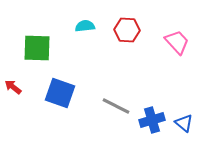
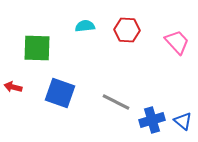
red arrow: rotated 24 degrees counterclockwise
gray line: moved 4 px up
blue triangle: moved 1 px left, 2 px up
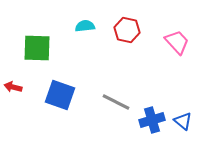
red hexagon: rotated 10 degrees clockwise
blue square: moved 2 px down
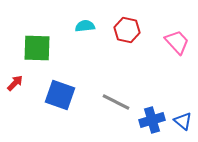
red arrow: moved 2 px right, 4 px up; rotated 120 degrees clockwise
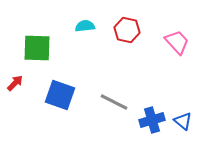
gray line: moved 2 px left
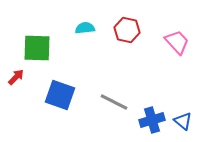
cyan semicircle: moved 2 px down
red arrow: moved 1 px right, 6 px up
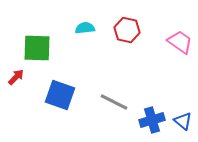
pink trapezoid: moved 3 px right; rotated 12 degrees counterclockwise
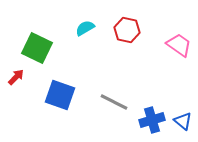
cyan semicircle: rotated 24 degrees counterclockwise
pink trapezoid: moved 1 px left, 3 px down
green square: rotated 24 degrees clockwise
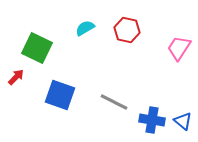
pink trapezoid: moved 3 px down; rotated 92 degrees counterclockwise
blue cross: rotated 25 degrees clockwise
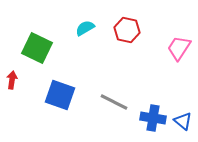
red arrow: moved 4 px left, 3 px down; rotated 36 degrees counterclockwise
blue cross: moved 1 px right, 2 px up
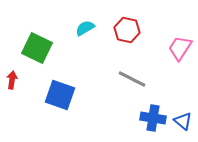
pink trapezoid: moved 1 px right
gray line: moved 18 px right, 23 px up
